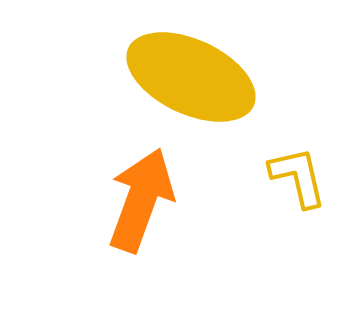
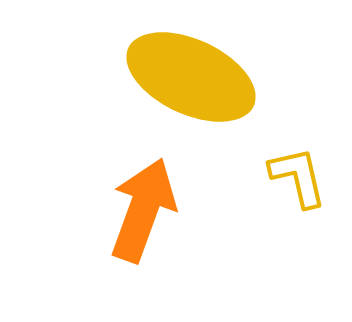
orange arrow: moved 2 px right, 10 px down
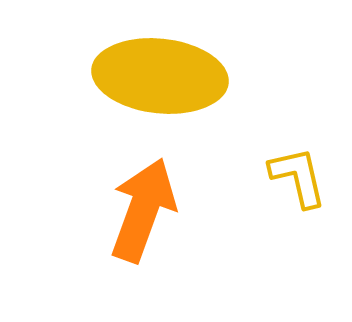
yellow ellipse: moved 31 px left, 1 px up; rotated 19 degrees counterclockwise
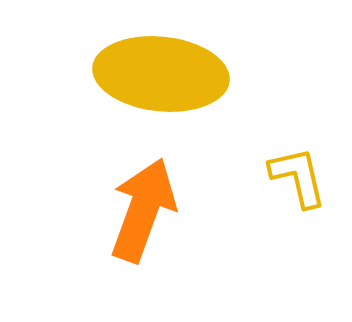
yellow ellipse: moved 1 px right, 2 px up
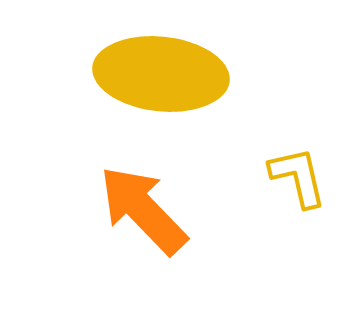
orange arrow: rotated 64 degrees counterclockwise
